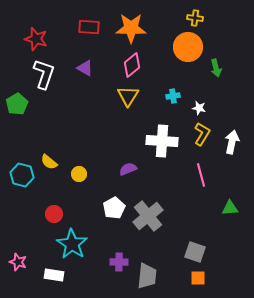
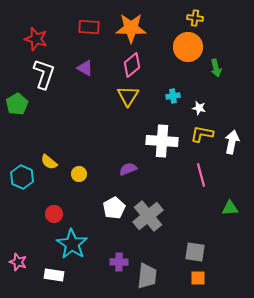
yellow L-shape: rotated 110 degrees counterclockwise
cyan hexagon: moved 2 px down; rotated 10 degrees clockwise
gray square: rotated 10 degrees counterclockwise
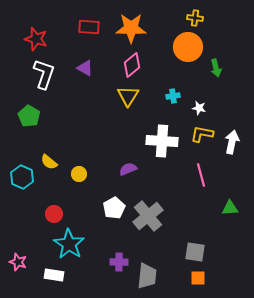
green pentagon: moved 12 px right, 12 px down; rotated 10 degrees counterclockwise
cyan star: moved 3 px left
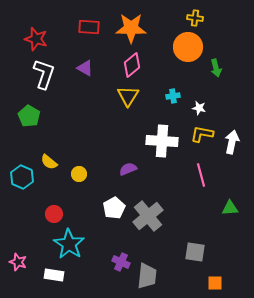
purple cross: moved 2 px right; rotated 24 degrees clockwise
orange square: moved 17 px right, 5 px down
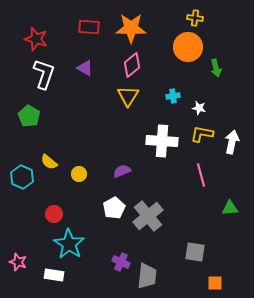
purple semicircle: moved 6 px left, 2 px down
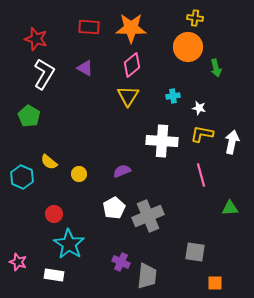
white L-shape: rotated 12 degrees clockwise
gray cross: rotated 16 degrees clockwise
